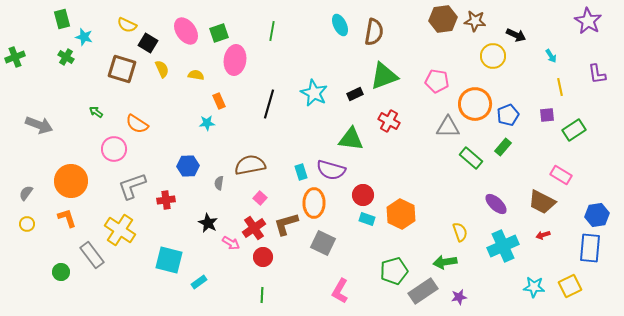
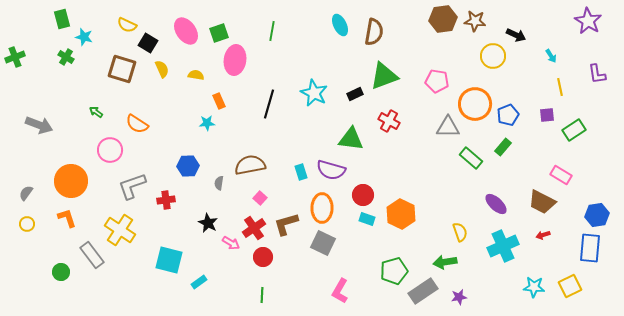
pink circle at (114, 149): moved 4 px left, 1 px down
orange ellipse at (314, 203): moved 8 px right, 5 px down
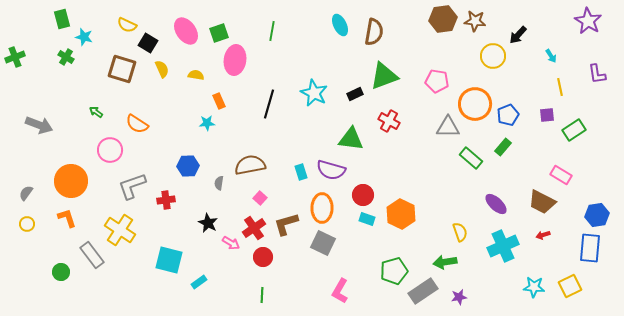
black arrow at (516, 35): moved 2 px right; rotated 108 degrees clockwise
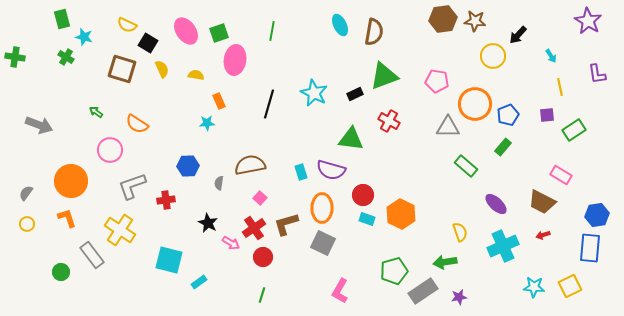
green cross at (15, 57): rotated 30 degrees clockwise
green rectangle at (471, 158): moved 5 px left, 8 px down
green line at (262, 295): rotated 14 degrees clockwise
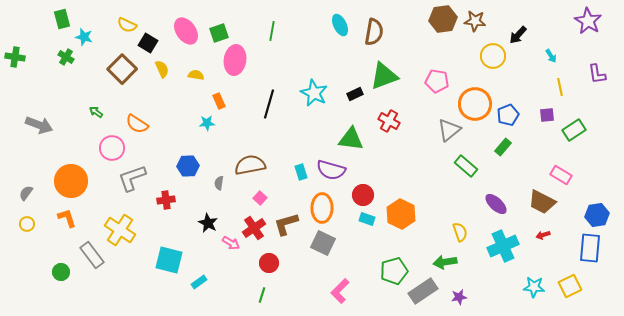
brown square at (122, 69): rotated 28 degrees clockwise
gray triangle at (448, 127): moved 1 px right, 3 px down; rotated 40 degrees counterclockwise
pink circle at (110, 150): moved 2 px right, 2 px up
gray L-shape at (132, 186): moved 8 px up
red circle at (263, 257): moved 6 px right, 6 px down
pink L-shape at (340, 291): rotated 15 degrees clockwise
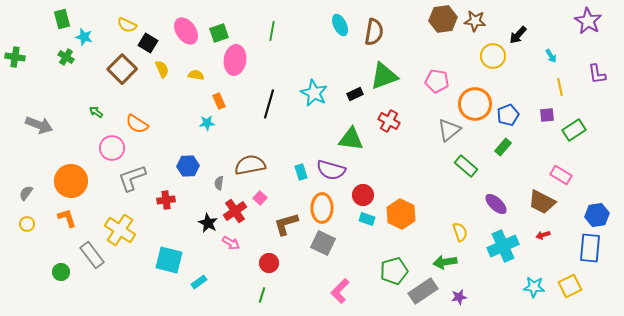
red cross at (254, 228): moved 19 px left, 17 px up
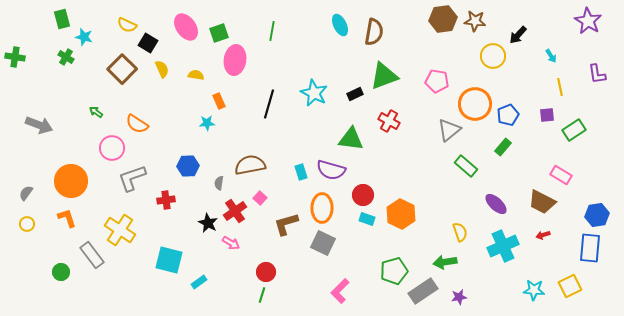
pink ellipse at (186, 31): moved 4 px up
red circle at (269, 263): moved 3 px left, 9 px down
cyan star at (534, 287): moved 3 px down
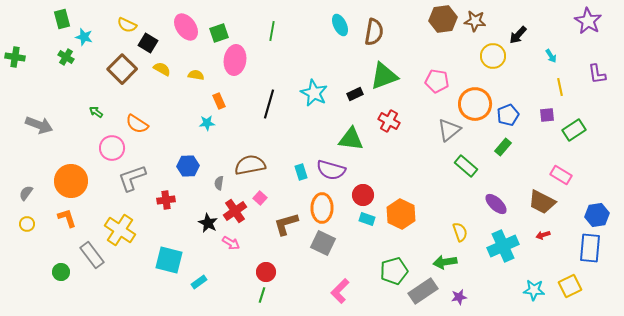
yellow semicircle at (162, 69): rotated 36 degrees counterclockwise
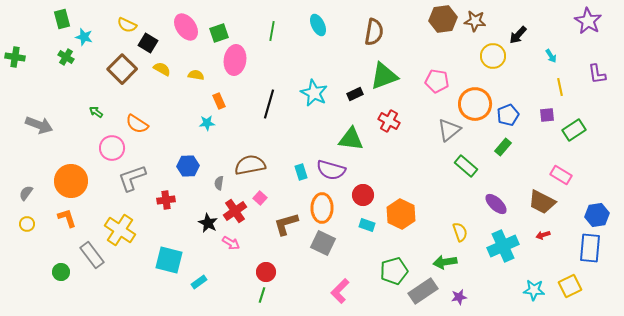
cyan ellipse at (340, 25): moved 22 px left
cyan rectangle at (367, 219): moved 6 px down
